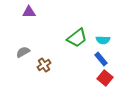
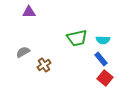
green trapezoid: rotated 25 degrees clockwise
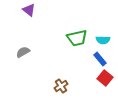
purple triangle: moved 2 px up; rotated 40 degrees clockwise
blue rectangle: moved 1 px left
brown cross: moved 17 px right, 21 px down
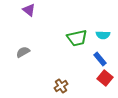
cyan semicircle: moved 5 px up
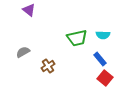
brown cross: moved 13 px left, 20 px up
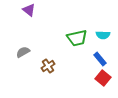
red square: moved 2 px left
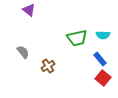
gray semicircle: rotated 80 degrees clockwise
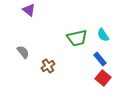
cyan semicircle: rotated 56 degrees clockwise
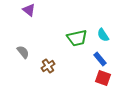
red square: rotated 21 degrees counterclockwise
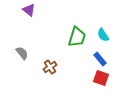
green trapezoid: moved 1 px up; rotated 60 degrees counterclockwise
gray semicircle: moved 1 px left, 1 px down
brown cross: moved 2 px right, 1 px down
red square: moved 2 px left
